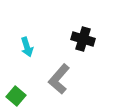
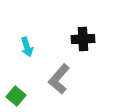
black cross: rotated 20 degrees counterclockwise
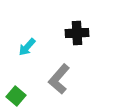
black cross: moved 6 px left, 6 px up
cyan arrow: rotated 60 degrees clockwise
